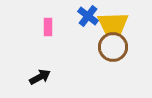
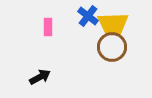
brown circle: moved 1 px left
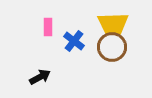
blue cross: moved 14 px left, 25 px down
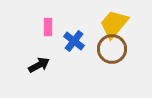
yellow trapezoid: moved 1 px right; rotated 132 degrees clockwise
brown circle: moved 2 px down
black arrow: moved 1 px left, 12 px up
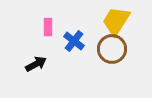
yellow trapezoid: moved 2 px right, 3 px up; rotated 8 degrees counterclockwise
black arrow: moved 3 px left, 1 px up
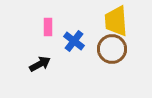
yellow trapezoid: rotated 36 degrees counterclockwise
black arrow: moved 4 px right
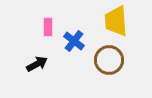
brown circle: moved 3 px left, 11 px down
black arrow: moved 3 px left
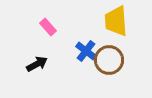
pink rectangle: rotated 42 degrees counterclockwise
blue cross: moved 12 px right, 10 px down
